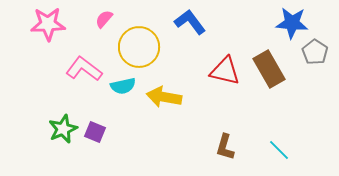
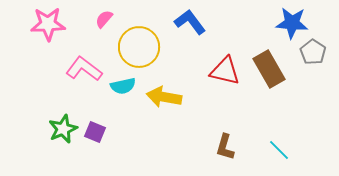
gray pentagon: moved 2 px left
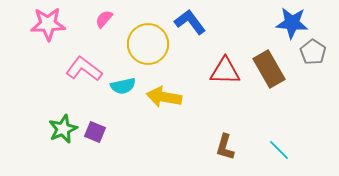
yellow circle: moved 9 px right, 3 px up
red triangle: rotated 12 degrees counterclockwise
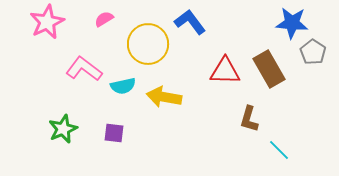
pink semicircle: rotated 18 degrees clockwise
pink star: moved 1 px left, 2 px up; rotated 24 degrees counterclockwise
purple square: moved 19 px right, 1 px down; rotated 15 degrees counterclockwise
brown L-shape: moved 24 px right, 28 px up
